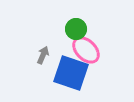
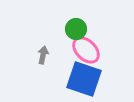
gray arrow: rotated 12 degrees counterclockwise
blue square: moved 13 px right, 6 px down
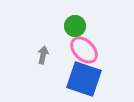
green circle: moved 1 px left, 3 px up
pink ellipse: moved 2 px left
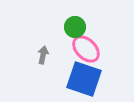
green circle: moved 1 px down
pink ellipse: moved 2 px right, 1 px up
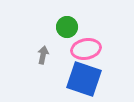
green circle: moved 8 px left
pink ellipse: rotated 56 degrees counterclockwise
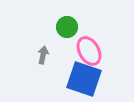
pink ellipse: moved 3 px right, 2 px down; rotated 72 degrees clockwise
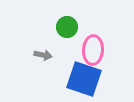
pink ellipse: moved 4 px right, 1 px up; rotated 32 degrees clockwise
gray arrow: rotated 90 degrees clockwise
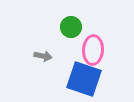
green circle: moved 4 px right
gray arrow: moved 1 px down
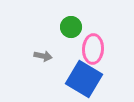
pink ellipse: moved 1 px up
blue square: rotated 12 degrees clockwise
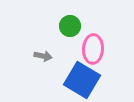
green circle: moved 1 px left, 1 px up
blue square: moved 2 px left, 1 px down
